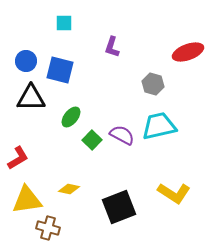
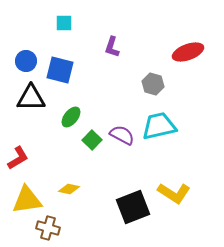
black square: moved 14 px right
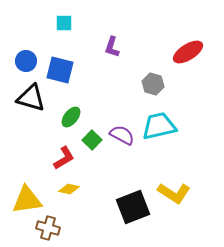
red ellipse: rotated 12 degrees counterclockwise
black triangle: rotated 16 degrees clockwise
red L-shape: moved 46 px right
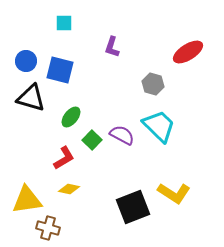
cyan trapezoid: rotated 57 degrees clockwise
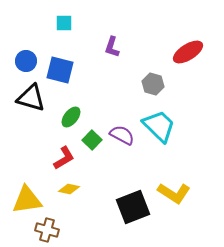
brown cross: moved 1 px left, 2 px down
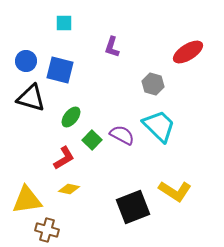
yellow L-shape: moved 1 px right, 2 px up
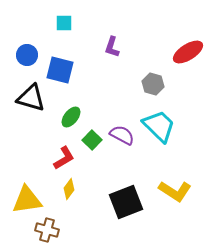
blue circle: moved 1 px right, 6 px up
yellow diamond: rotated 65 degrees counterclockwise
black square: moved 7 px left, 5 px up
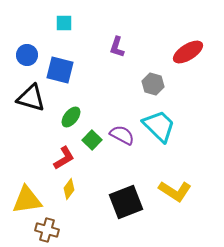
purple L-shape: moved 5 px right
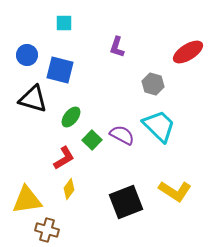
black triangle: moved 2 px right, 1 px down
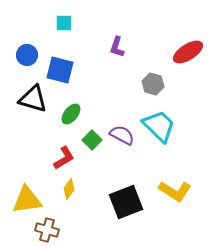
green ellipse: moved 3 px up
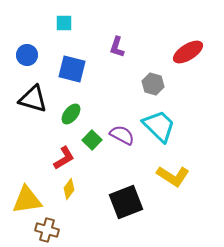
blue square: moved 12 px right, 1 px up
yellow L-shape: moved 2 px left, 15 px up
